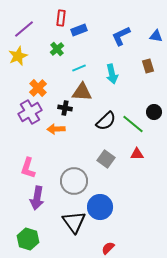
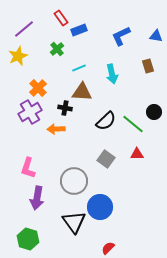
red rectangle: rotated 42 degrees counterclockwise
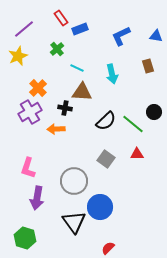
blue rectangle: moved 1 px right, 1 px up
cyan line: moved 2 px left; rotated 48 degrees clockwise
green hexagon: moved 3 px left, 1 px up
